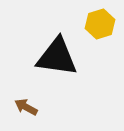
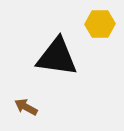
yellow hexagon: rotated 16 degrees clockwise
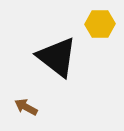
black triangle: rotated 30 degrees clockwise
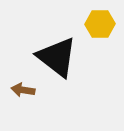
brown arrow: moved 3 px left, 17 px up; rotated 20 degrees counterclockwise
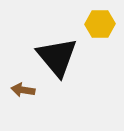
black triangle: rotated 12 degrees clockwise
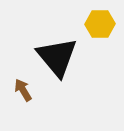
brown arrow: rotated 50 degrees clockwise
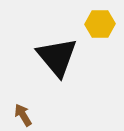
brown arrow: moved 25 px down
